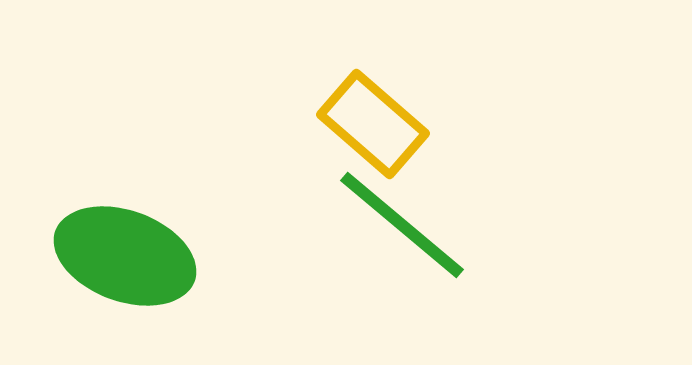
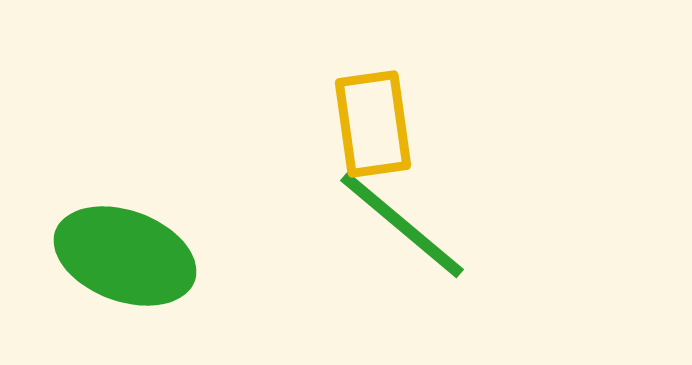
yellow rectangle: rotated 41 degrees clockwise
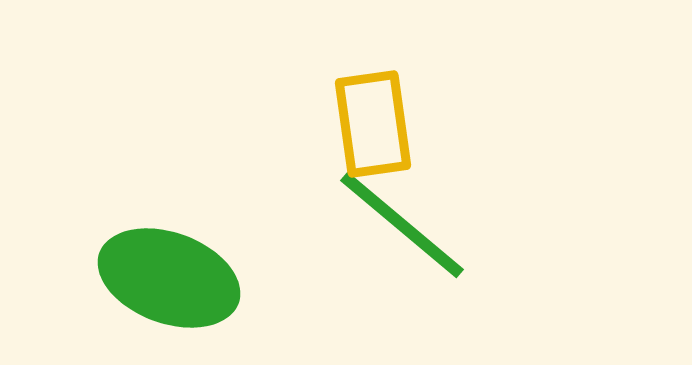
green ellipse: moved 44 px right, 22 px down
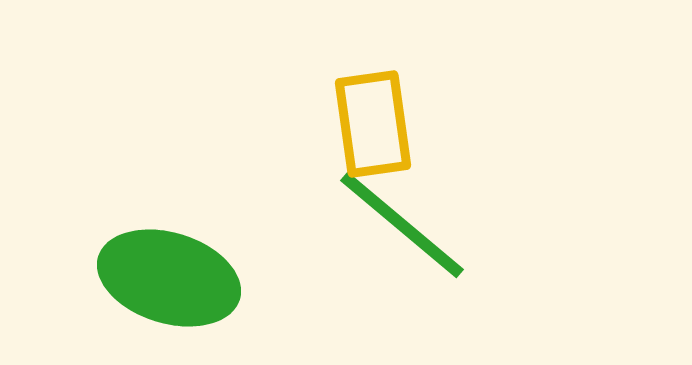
green ellipse: rotated 3 degrees counterclockwise
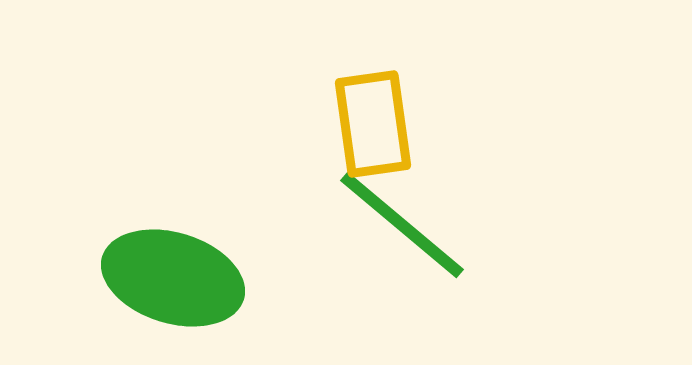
green ellipse: moved 4 px right
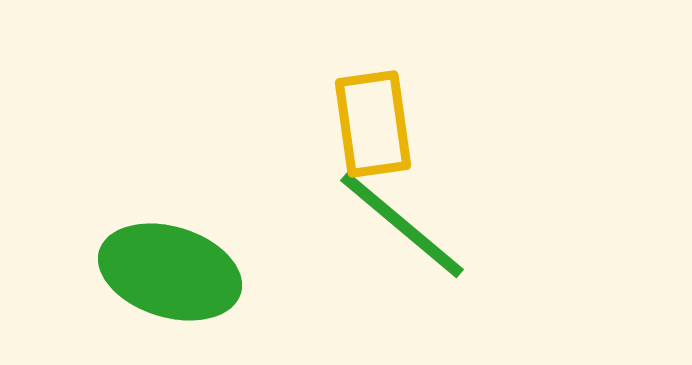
green ellipse: moved 3 px left, 6 px up
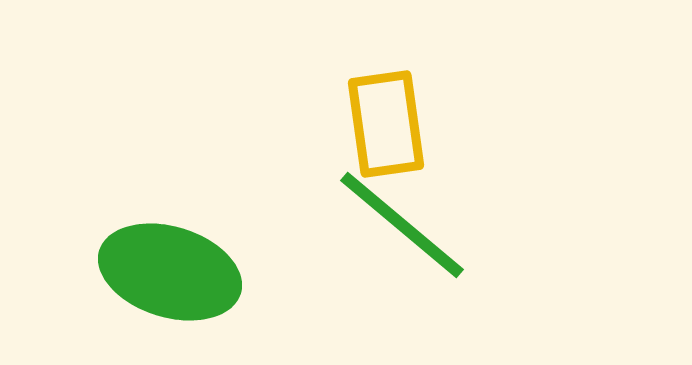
yellow rectangle: moved 13 px right
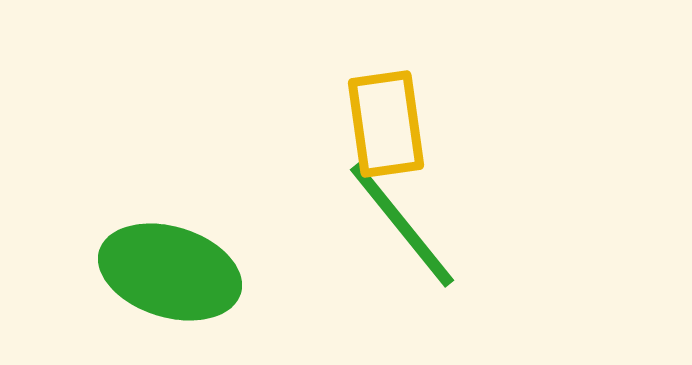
green line: rotated 11 degrees clockwise
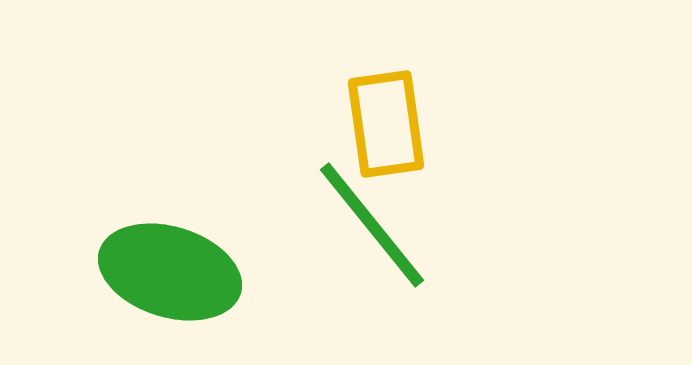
green line: moved 30 px left
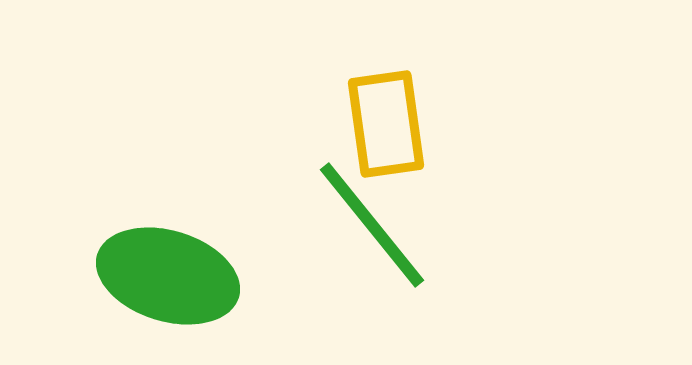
green ellipse: moved 2 px left, 4 px down
